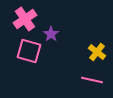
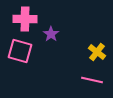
pink cross: rotated 35 degrees clockwise
pink square: moved 9 px left
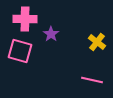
yellow cross: moved 10 px up
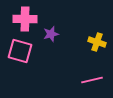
purple star: rotated 21 degrees clockwise
yellow cross: rotated 18 degrees counterclockwise
pink line: rotated 25 degrees counterclockwise
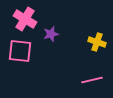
pink cross: rotated 30 degrees clockwise
pink square: rotated 10 degrees counterclockwise
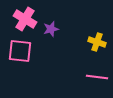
purple star: moved 5 px up
pink line: moved 5 px right, 3 px up; rotated 20 degrees clockwise
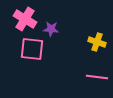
purple star: rotated 21 degrees clockwise
pink square: moved 12 px right, 2 px up
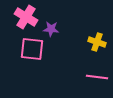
pink cross: moved 1 px right, 2 px up
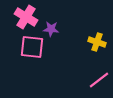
pink square: moved 2 px up
pink line: moved 2 px right, 3 px down; rotated 45 degrees counterclockwise
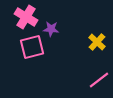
yellow cross: rotated 24 degrees clockwise
pink square: rotated 20 degrees counterclockwise
